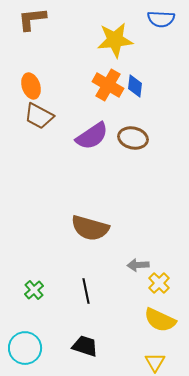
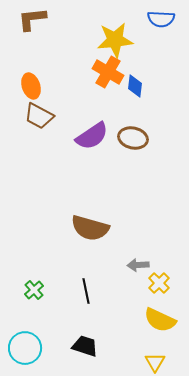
orange cross: moved 13 px up
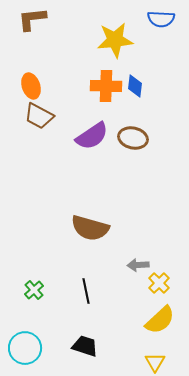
orange cross: moved 2 px left, 14 px down; rotated 28 degrees counterclockwise
yellow semicircle: rotated 68 degrees counterclockwise
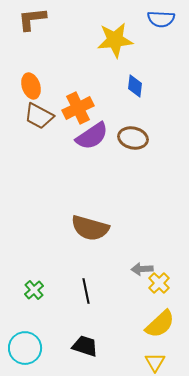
orange cross: moved 28 px left, 22 px down; rotated 28 degrees counterclockwise
gray arrow: moved 4 px right, 4 px down
yellow semicircle: moved 4 px down
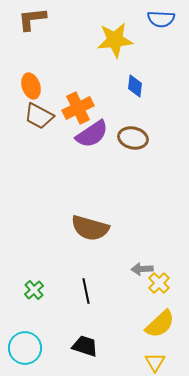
purple semicircle: moved 2 px up
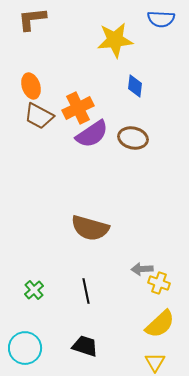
yellow cross: rotated 25 degrees counterclockwise
